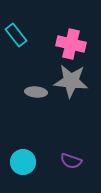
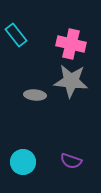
gray ellipse: moved 1 px left, 3 px down
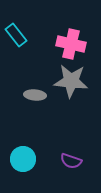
cyan circle: moved 3 px up
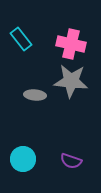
cyan rectangle: moved 5 px right, 4 px down
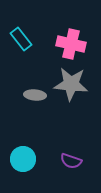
gray star: moved 3 px down
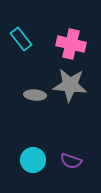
gray star: moved 1 px left, 1 px down
cyan circle: moved 10 px right, 1 px down
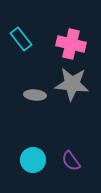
gray star: moved 2 px right, 1 px up
purple semicircle: rotated 35 degrees clockwise
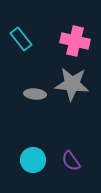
pink cross: moved 4 px right, 3 px up
gray ellipse: moved 1 px up
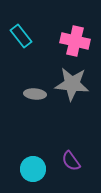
cyan rectangle: moved 3 px up
cyan circle: moved 9 px down
